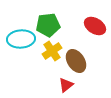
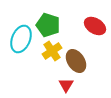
green pentagon: rotated 25 degrees clockwise
cyan ellipse: rotated 64 degrees counterclockwise
red triangle: rotated 21 degrees counterclockwise
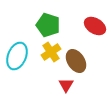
cyan ellipse: moved 4 px left, 17 px down
yellow cross: moved 1 px left, 1 px down
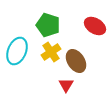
cyan ellipse: moved 5 px up
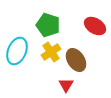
brown ellipse: moved 1 px up
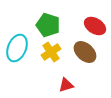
cyan ellipse: moved 3 px up
brown ellipse: moved 9 px right, 8 px up; rotated 15 degrees counterclockwise
red triangle: rotated 42 degrees clockwise
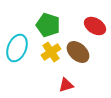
brown ellipse: moved 7 px left
